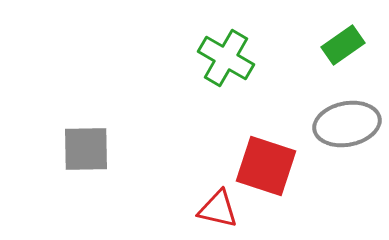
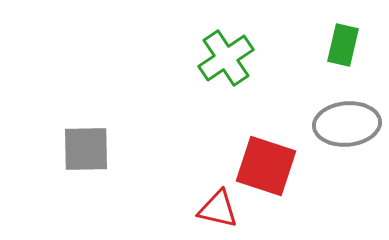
green rectangle: rotated 42 degrees counterclockwise
green cross: rotated 26 degrees clockwise
gray ellipse: rotated 6 degrees clockwise
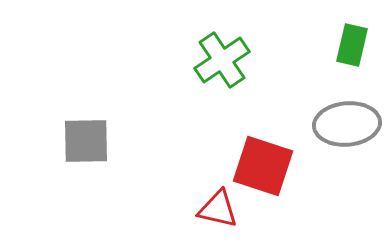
green rectangle: moved 9 px right
green cross: moved 4 px left, 2 px down
gray square: moved 8 px up
red square: moved 3 px left
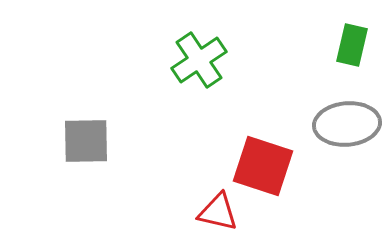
green cross: moved 23 px left
red triangle: moved 3 px down
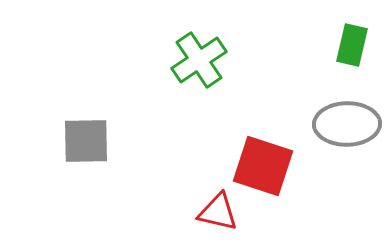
gray ellipse: rotated 4 degrees clockwise
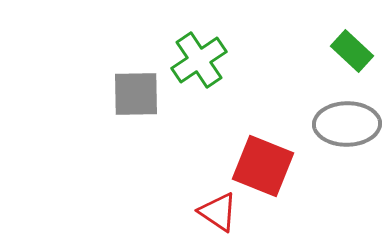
green rectangle: moved 6 px down; rotated 60 degrees counterclockwise
gray square: moved 50 px right, 47 px up
red square: rotated 4 degrees clockwise
red triangle: rotated 21 degrees clockwise
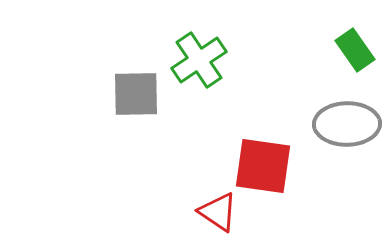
green rectangle: moved 3 px right, 1 px up; rotated 12 degrees clockwise
red square: rotated 14 degrees counterclockwise
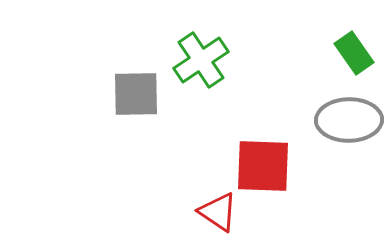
green rectangle: moved 1 px left, 3 px down
green cross: moved 2 px right
gray ellipse: moved 2 px right, 4 px up
red square: rotated 6 degrees counterclockwise
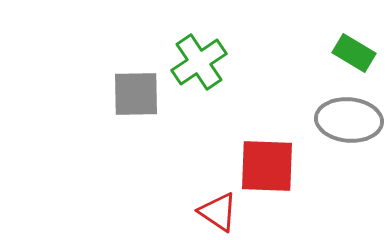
green rectangle: rotated 24 degrees counterclockwise
green cross: moved 2 px left, 2 px down
gray ellipse: rotated 6 degrees clockwise
red square: moved 4 px right
